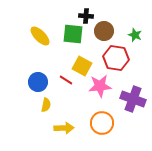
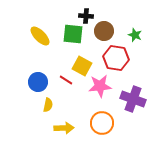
yellow semicircle: moved 2 px right
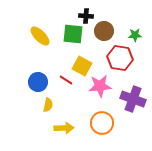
green star: rotated 24 degrees counterclockwise
red hexagon: moved 4 px right
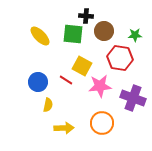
purple cross: moved 1 px up
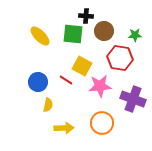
purple cross: moved 1 px down
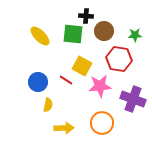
red hexagon: moved 1 px left, 1 px down
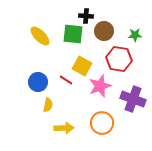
pink star: rotated 15 degrees counterclockwise
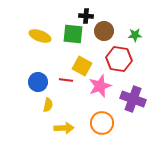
yellow ellipse: rotated 25 degrees counterclockwise
red line: rotated 24 degrees counterclockwise
